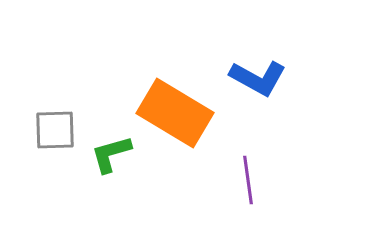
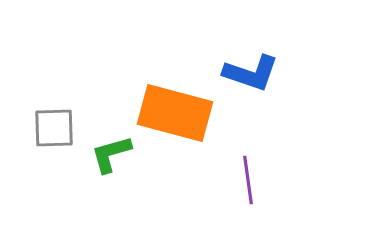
blue L-shape: moved 7 px left, 5 px up; rotated 10 degrees counterclockwise
orange rectangle: rotated 16 degrees counterclockwise
gray square: moved 1 px left, 2 px up
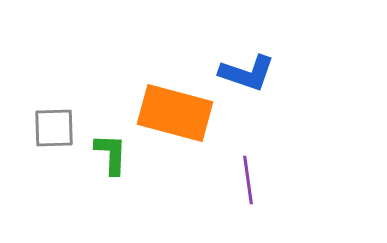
blue L-shape: moved 4 px left
green L-shape: rotated 108 degrees clockwise
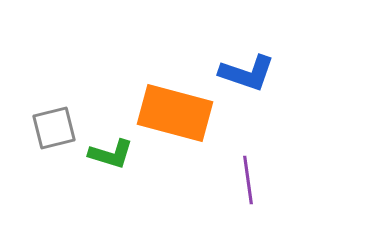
gray square: rotated 12 degrees counterclockwise
green L-shape: rotated 105 degrees clockwise
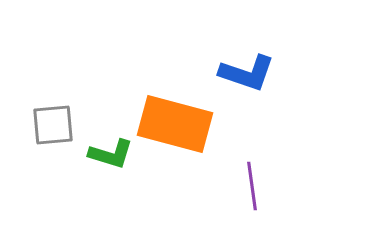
orange rectangle: moved 11 px down
gray square: moved 1 px left, 3 px up; rotated 9 degrees clockwise
purple line: moved 4 px right, 6 px down
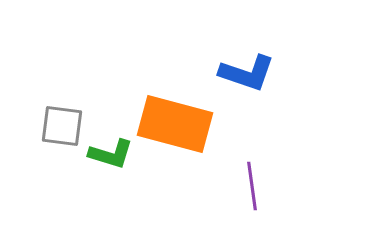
gray square: moved 9 px right, 1 px down; rotated 12 degrees clockwise
